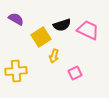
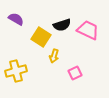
yellow square: rotated 24 degrees counterclockwise
yellow cross: rotated 10 degrees counterclockwise
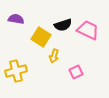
purple semicircle: rotated 21 degrees counterclockwise
black semicircle: moved 1 px right
pink square: moved 1 px right, 1 px up
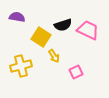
purple semicircle: moved 1 px right, 2 px up
yellow arrow: rotated 48 degrees counterclockwise
yellow cross: moved 5 px right, 5 px up
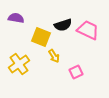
purple semicircle: moved 1 px left, 1 px down
yellow square: rotated 12 degrees counterclockwise
yellow cross: moved 2 px left, 2 px up; rotated 20 degrees counterclockwise
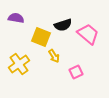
pink trapezoid: moved 4 px down; rotated 15 degrees clockwise
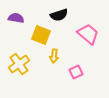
black semicircle: moved 4 px left, 10 px up
yellow square: moved 2 px up
yellow arrow: rotated 40 degrees clockwise
